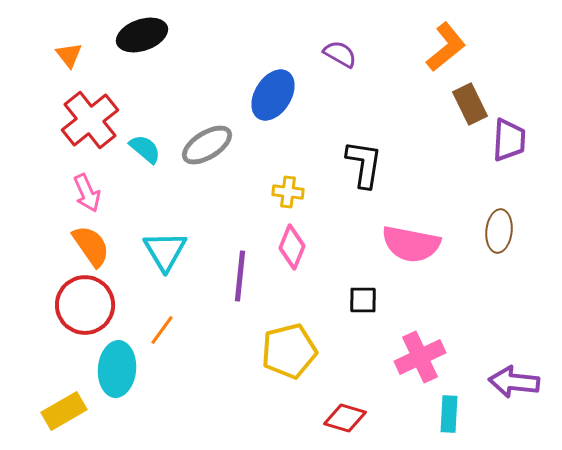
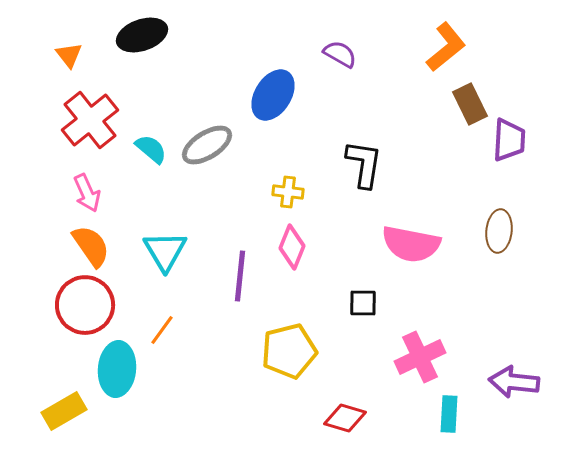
cyan semicircle: moved 6 px right
black square: moved 3 px down
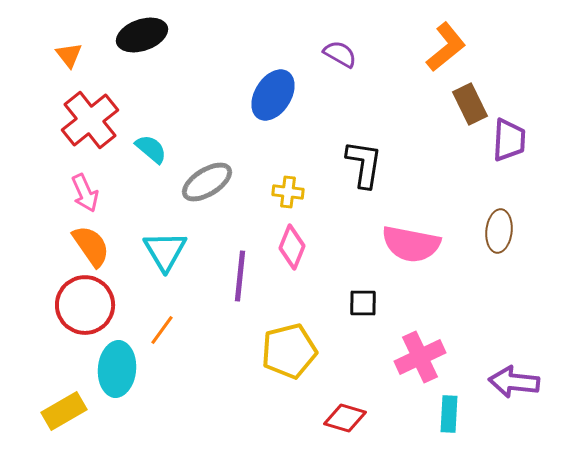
gray ellipse: moved 37 px down
pink arrow: moved 2 px left
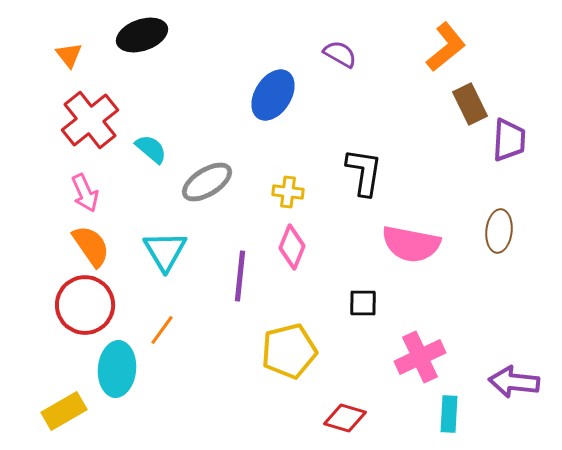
black L-shape: moved 8 px down
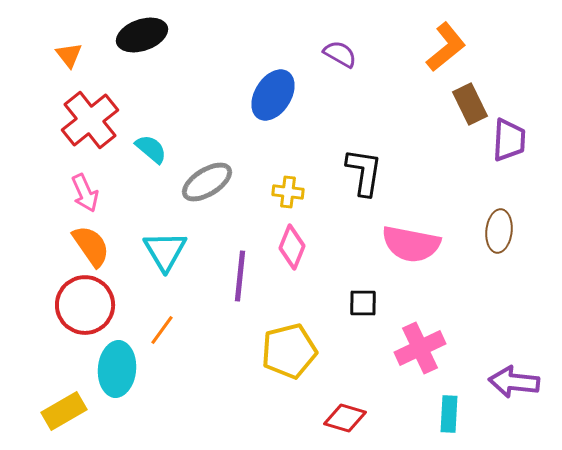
pink cross: moved 9 px up
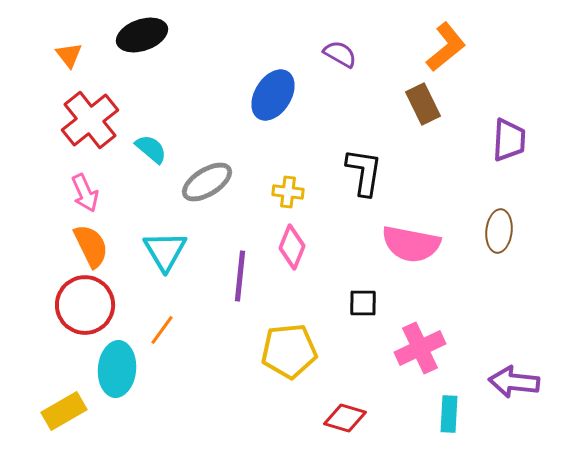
brown rectangle: moved 47 px left
orange semicircle: rotated 9 degrees clockwise
yellow pentagon: rotated 8 degrees clockwise
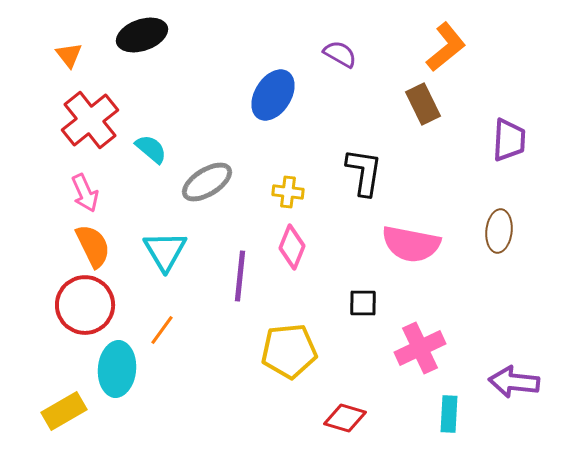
orange semicircle: moved 2 px right
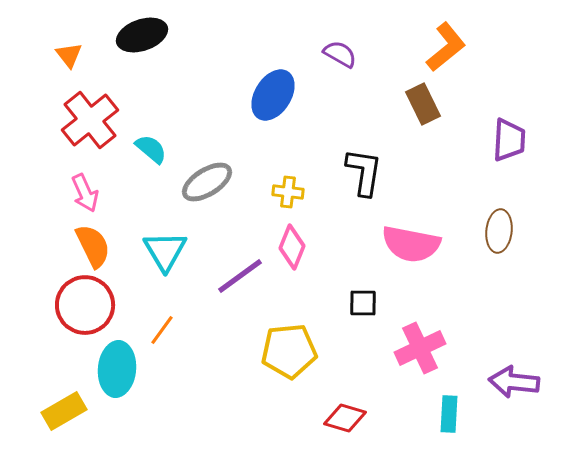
purple line: rotated 48 degrees clockwise
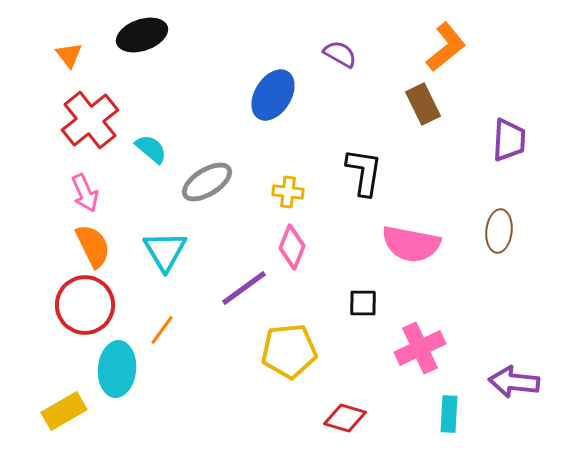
purple line: moved 4 px right, 12 px down
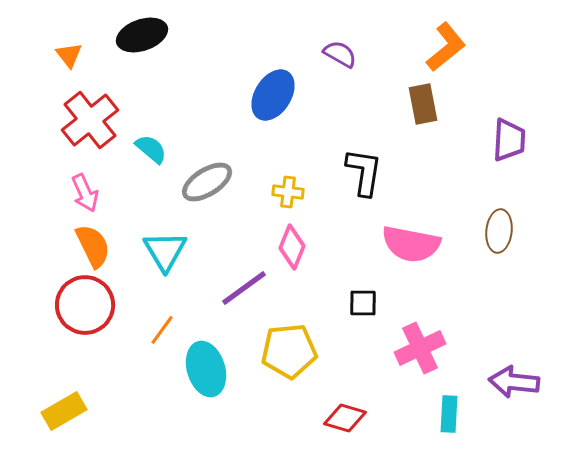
brown rectangle: rotated 15 degrees clockwise
cyan ellipse: moved 89 px right; rotated 22 degrees counterclockwise
